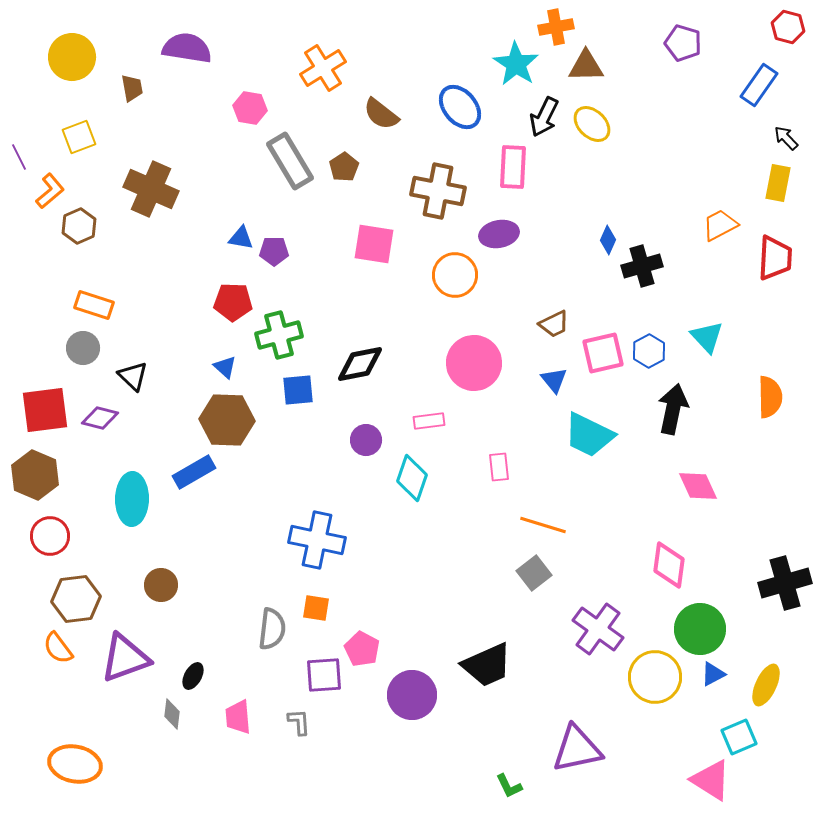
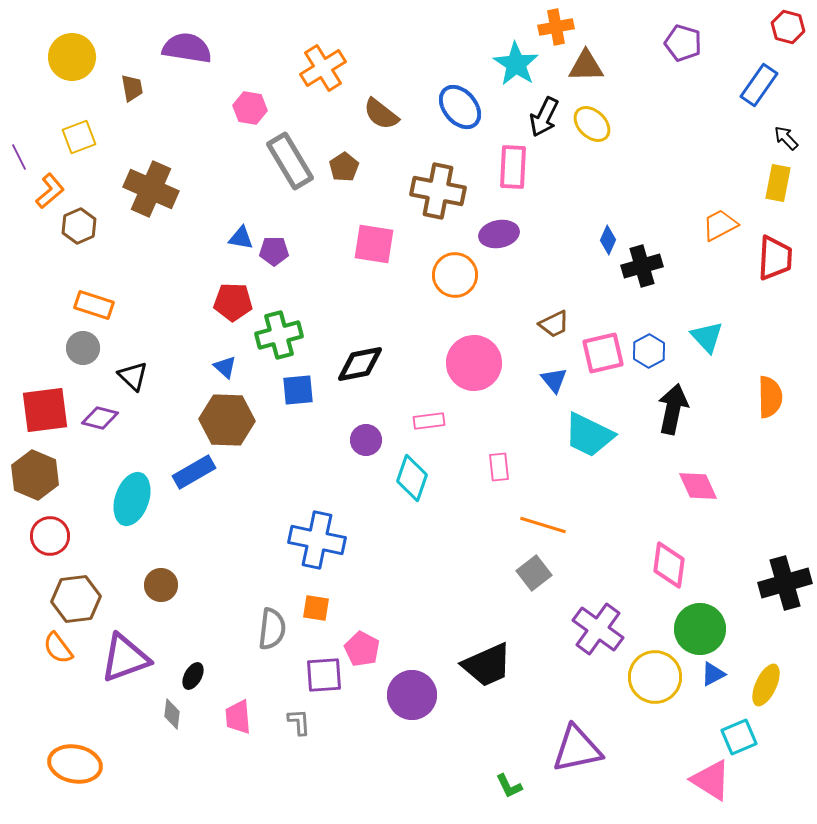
cyan ellipse at (132, 499): rotated 18 degrees clockwise
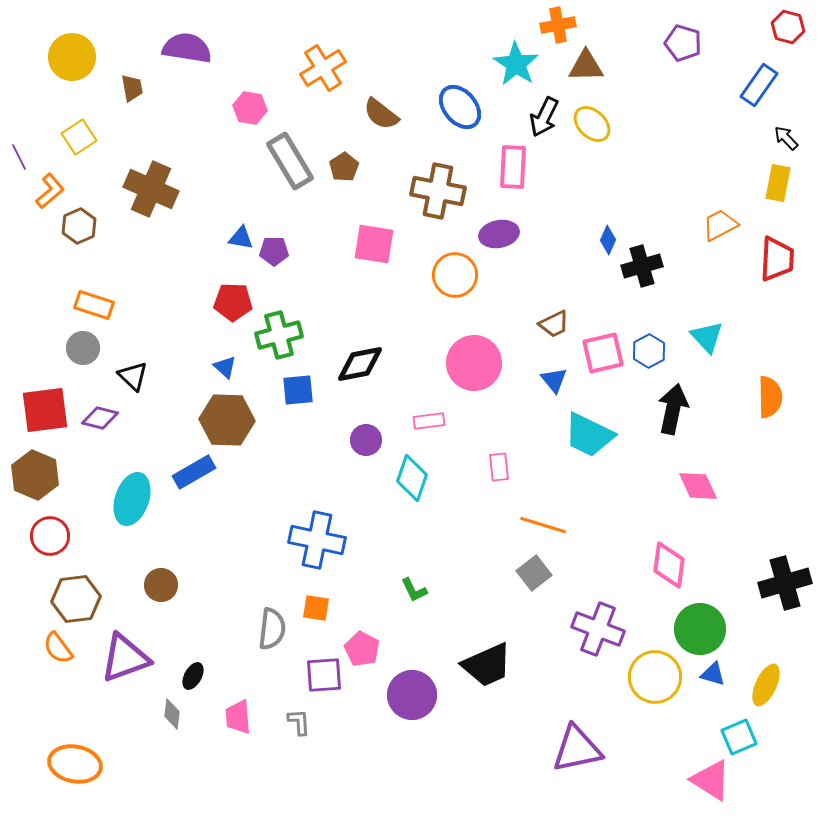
orange cross at (556, 27): moved 2 px right, 2 px up
yellow square at (79, 137): rotated 12 degrees counterclockwise
red trapezoid at (775, 258): moved 2 px right, 1 px down
purple cross at (598, 629): rotated 15 degrees counterclockwise
blue triangle at (713, 674): rotated 44 degrees clockwise
green L-shape at (509, 786): moved 95 px left, 196 px up
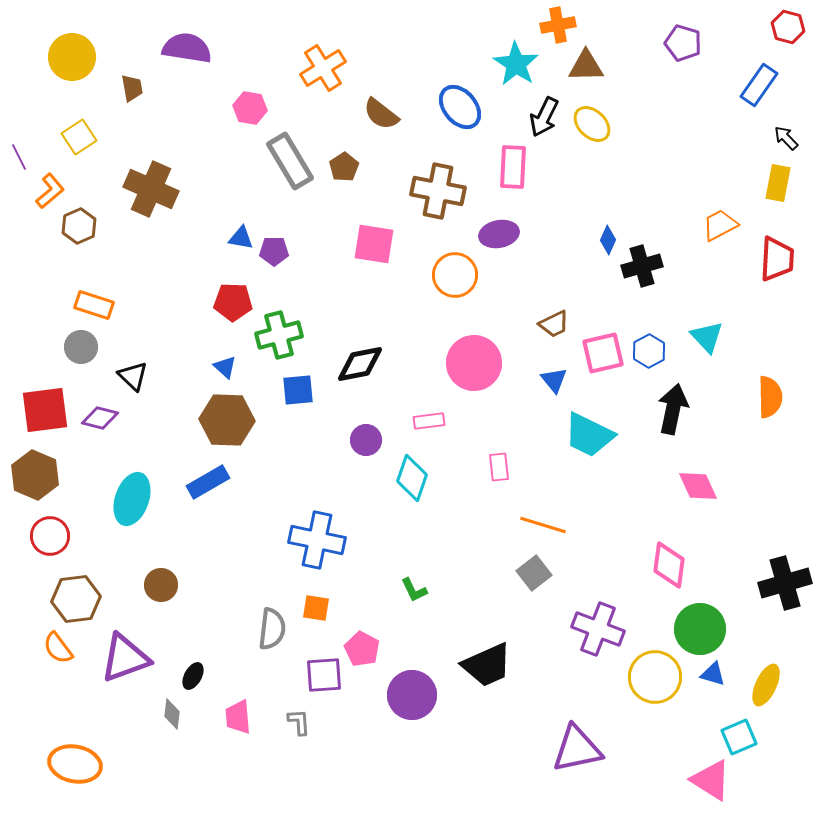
gray circle at (83, 348): moved 2 px left, 1 px up
blue rectangle at (194, 472): moved 14 px right, 10 px down
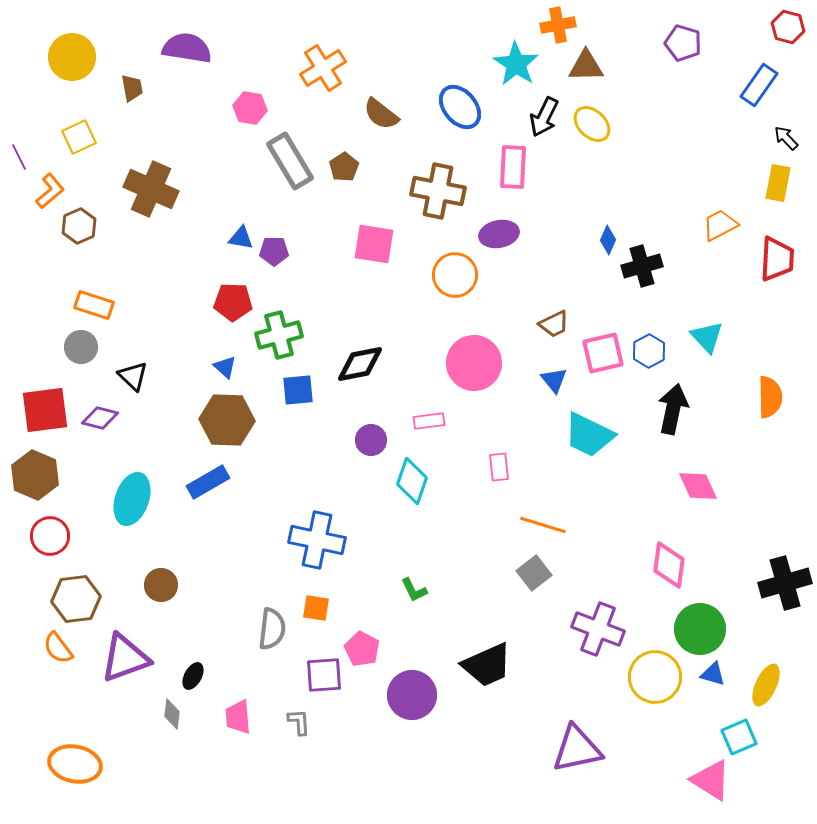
yellow square at (79, 137): rotated 8 degrees clockwise
purple circle at (366, 440): moved 5 px right
cyan diamond at (412, 478): moved 3 px down
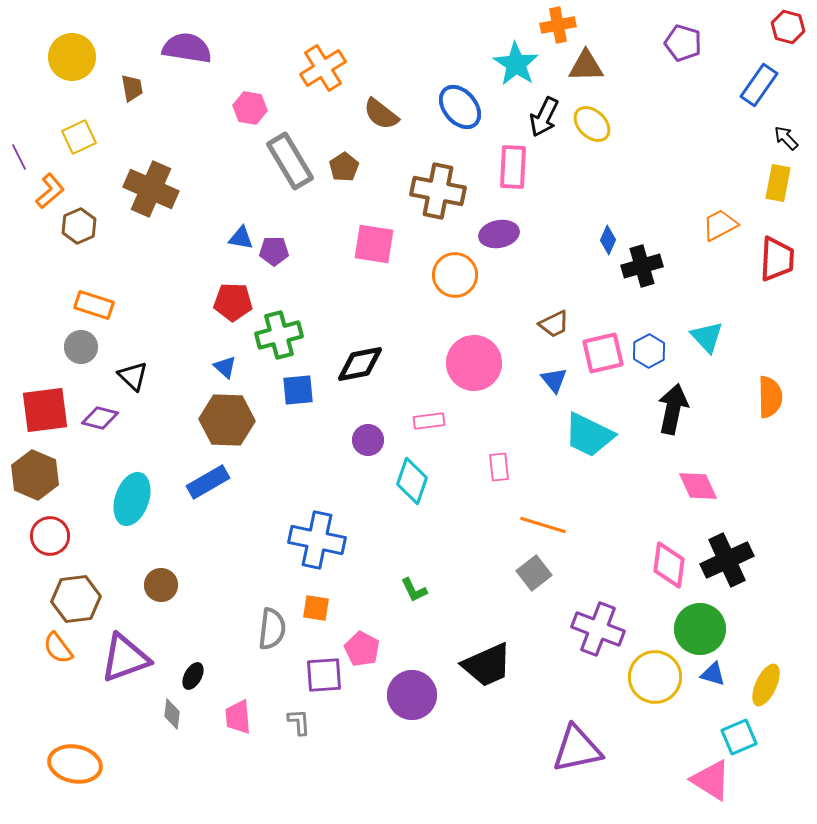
purple circle at (371, 440): moved 3 px left
black cross at (785, 583): moved 58 px left, 23 px up; rotated 9 degrees counterclockwise
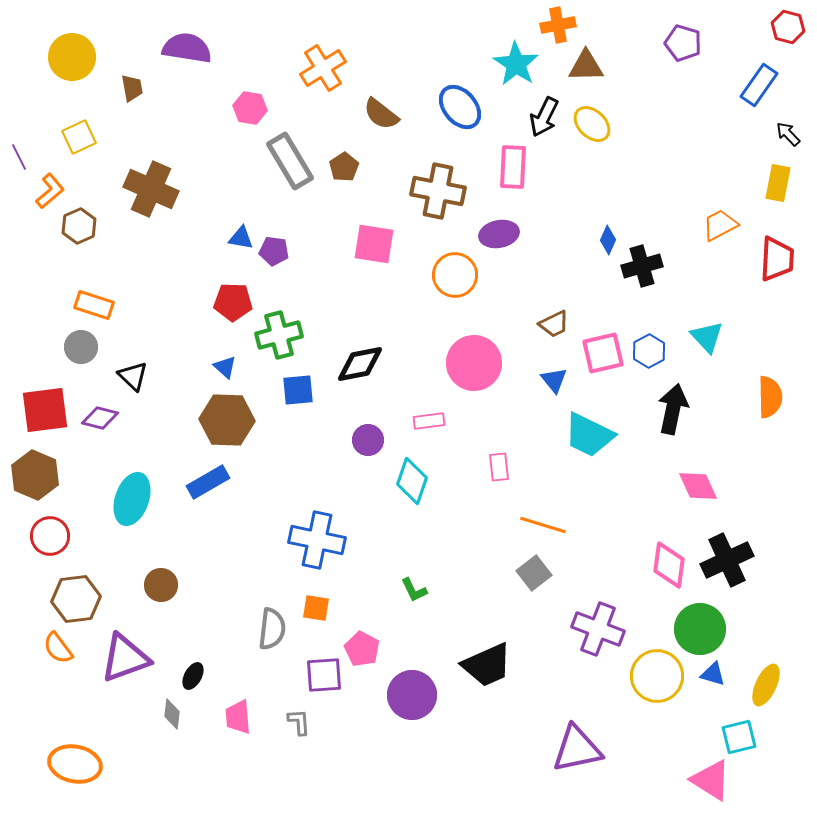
black arrow at (786, 138): moved 2 px right, 4 px up
purple pentagon at (274, 251): rotated 8 degrees clockwise
yellow circle at (655, 677): moved 2 px right, 1 px up
cyan square at (739, 737): rotated 9 degrees clockwise
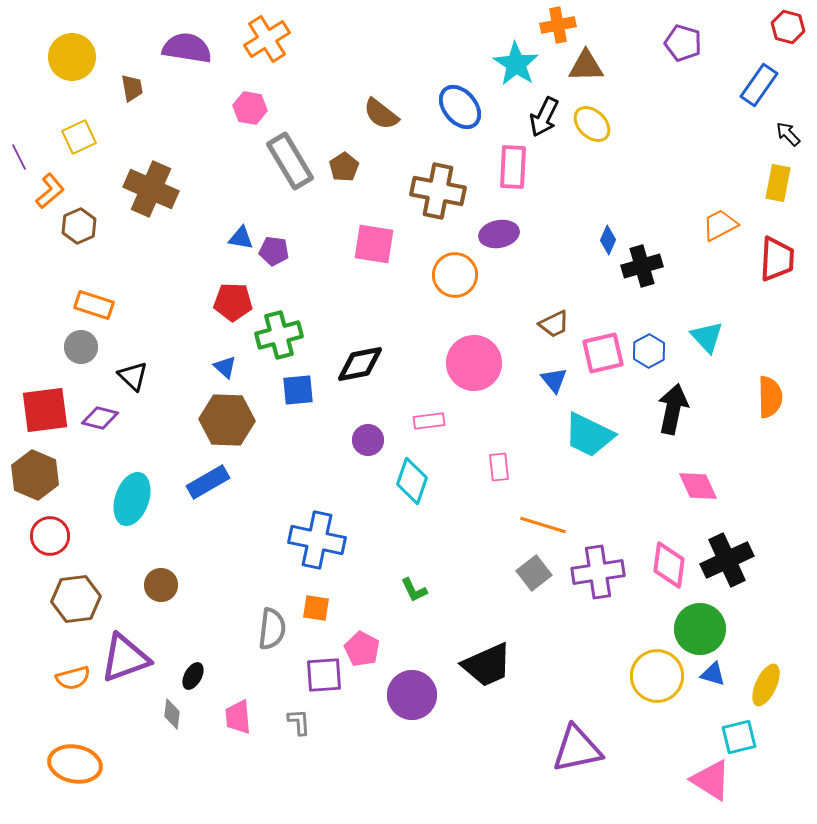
orange cross at (323, 68): moved 56 px left, 29 px up
purple cross at (598, 629): moved 57 px up; rotated 30 degrees counterclockwise
orange semicircle at (58, 648): moved 15 px right, 30 px down; rotated 68 degrees counterclockwise
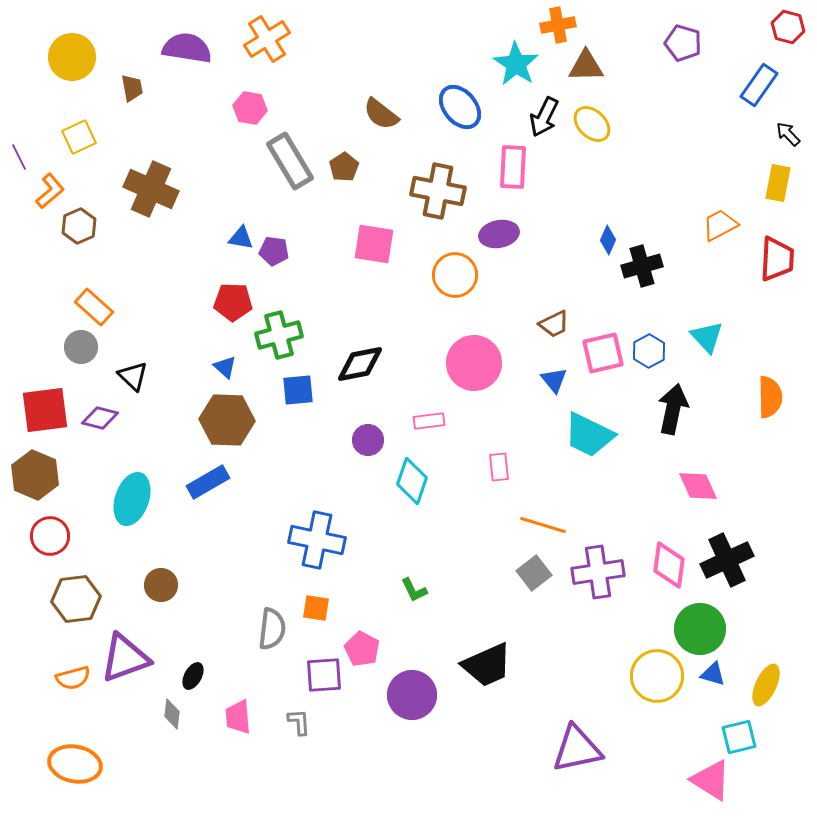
orange rectangle at (94, 305): moved 2 px down; rotated 24 degrees clockwise
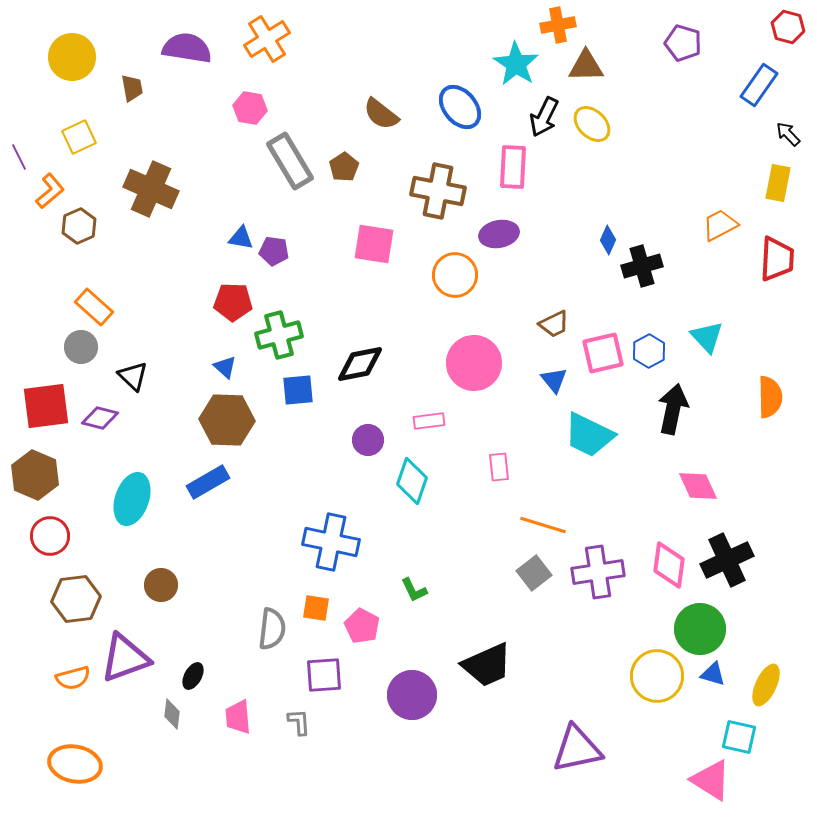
red square at (45, 410): moved 1 px right, 4 px up
blue cross at (317, 540): moved 14 px right, 2 px down
pink pentagon at (362, 649): moved 23 px up
cyan square at (739, 737): rotated 27 degrees clockwise
